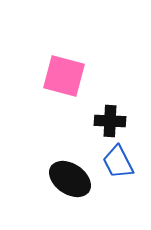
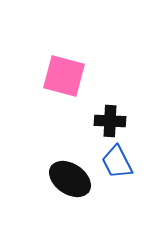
blue trapezoid: moved 1 px left
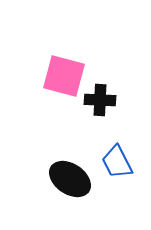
black cross: moved 10 px left, 21 px up
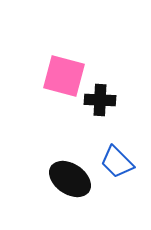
blue trapezoid: rotated 18 degrees counterclockwise
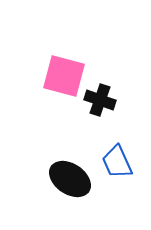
black cross: rotated 16 degrees clockwise
blue trapezoid: rotated 21 degrees clockwise
